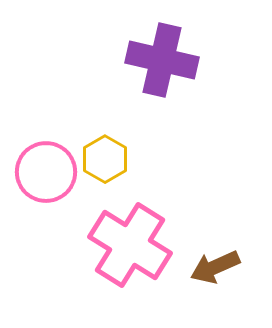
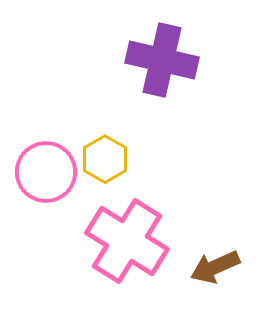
pink cross: moved 3 px left, 4 px up
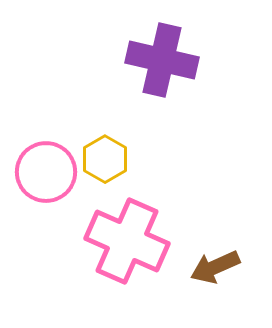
pink cross: rotated 8 degrees counterclockwise
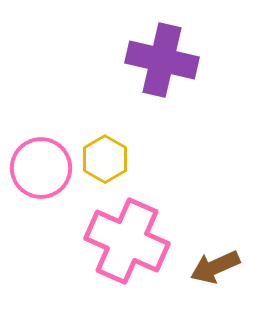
pink circle: moved 5 px left, 4 px up
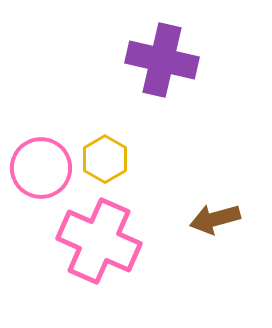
pink cross: moved 28 px left
brown arrow: moved 48 px up; rotated 9 degrees clockwise
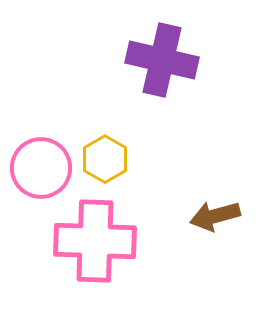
brown arrow: moved 3 px up
pink cross: moved 4 px left; rotated 22 degrees counterclockwise
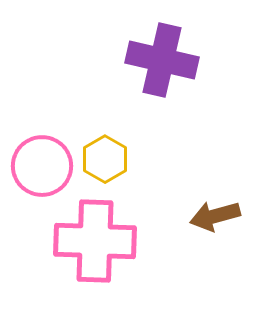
pink circle: moved 1 px right, 2 px up
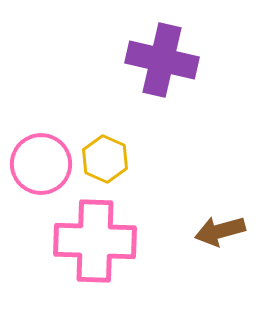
yellow hexagon: rotated 6 degrees counterclockwise
pink circle: moved 1 px left, 2 px up
brown arrow: moved 5 px right, 15 px down
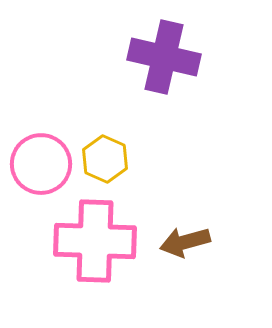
purple cross: moved 2 px right, 3 px up
brown arrow: moved 35 px left, 11 px down
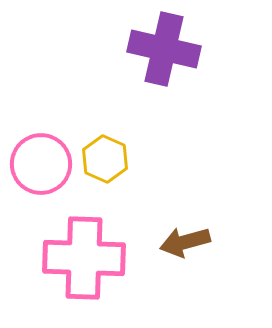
purple cross: moved 8 px up
pink cross: moved 11 px left, 17 px down
